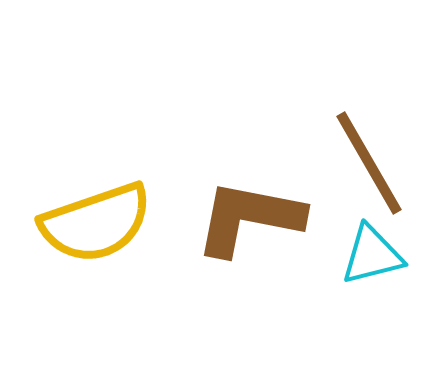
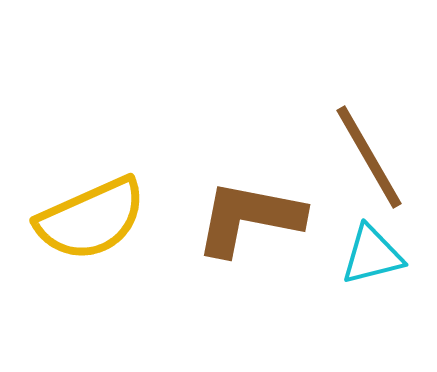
brown line: moved 6 px up
yellow semicircle: moved 5 px left, 4 px up; rotated 5 degrees counterclockwise
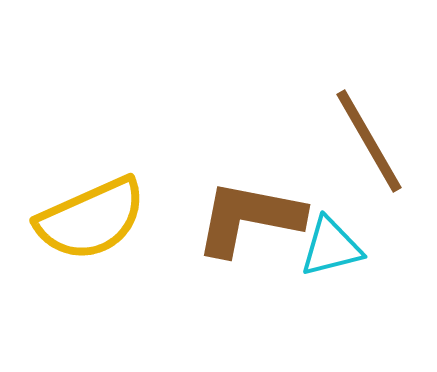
brown line: moved 16 px up
cyan triangle: moved 41 px left, 8 px up
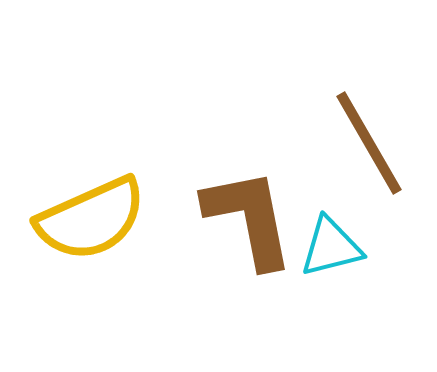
brown line: moved 2 px down
brown L-shape: rotated 68 degrees clockwise
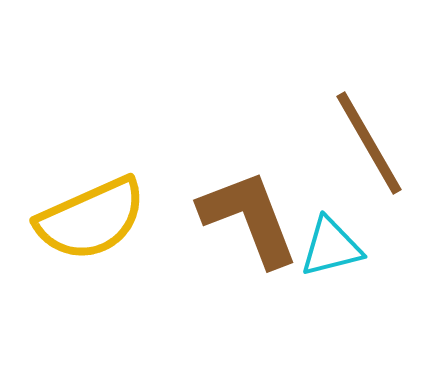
brown L-shape: rotated 10 degrees counterclockwise
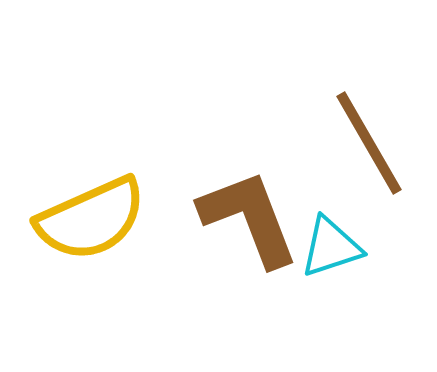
cyan triangle: rotated 4 degrees counterclockwise
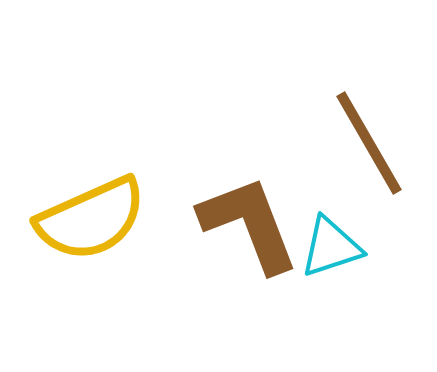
brown L-shape: moved 6 px down
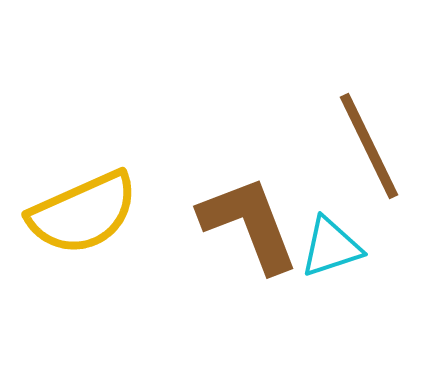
brown line: moved 3 px down; rotated 4 degrees clockwise
yellow semicircle: moved 8 px left, 6 px up
